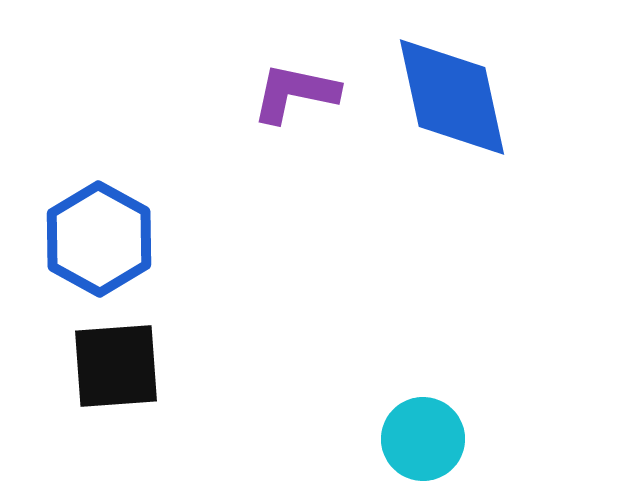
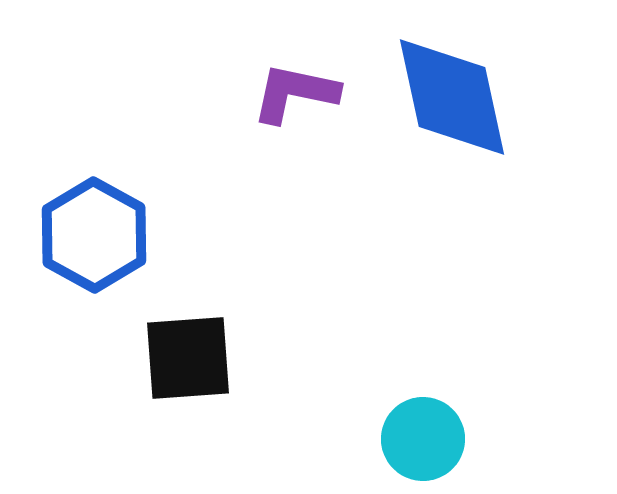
blue hexagon: moved 5 px left, 4 px up
black square: moved 72 px right, 8 px up
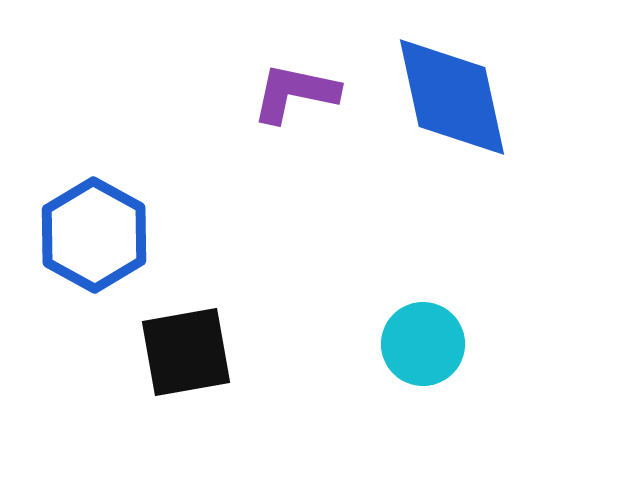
black square: moved 2 px left, 6 px up; rotated 6 degrees counterclockwise
cyan circle: moved 95 px up
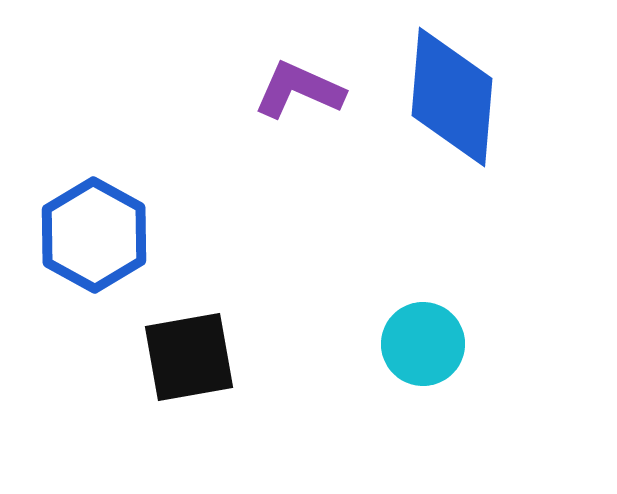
purple L-shape: moved 4 px right, 3 px up; rotated 12 degrees clockwise
blue diamond: rotated 17 degrees clockwise
black square: moved 3 px right, 5 px down
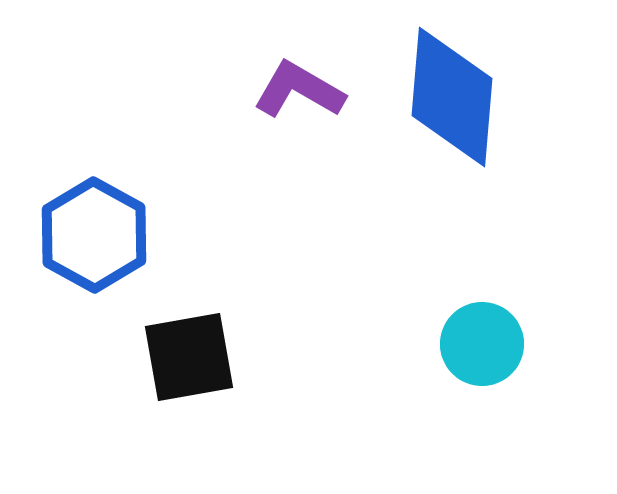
purple L-shape: rotated 6 degrees clockwise
cyan circle: moved 59 px right
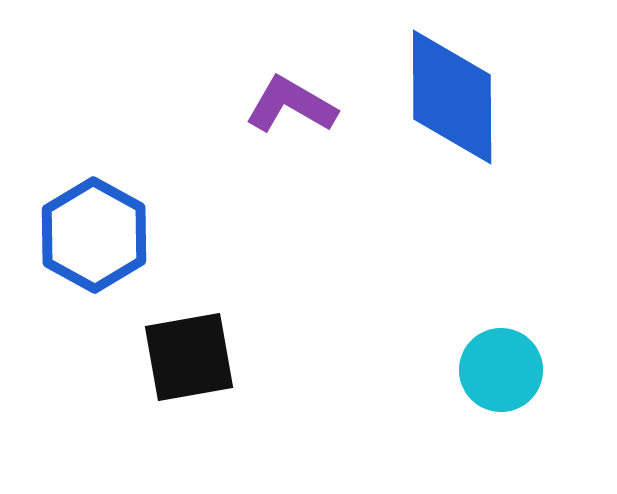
purple L-shape: moved 8 px left, 15 px down
blue diamond: rotated 5 degrees counterclockwise
cyan circle: moved 19 px right, 26 px down
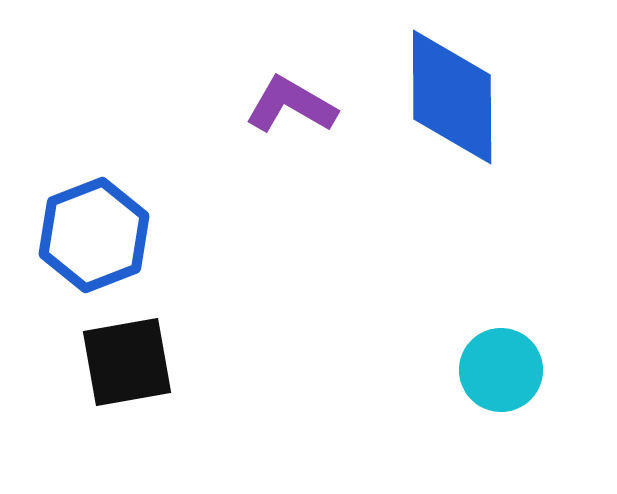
blue hexagon: rotated 10 degrees clockwise
black square: moved 62 px left, 5 px down
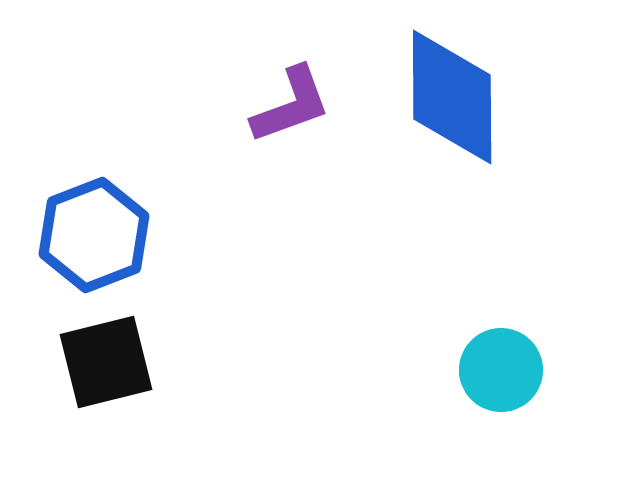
purple L-shape: rotated 130 degrees clockwise
black square: moved 21 px left; rotated 4 degrees counterclockwise
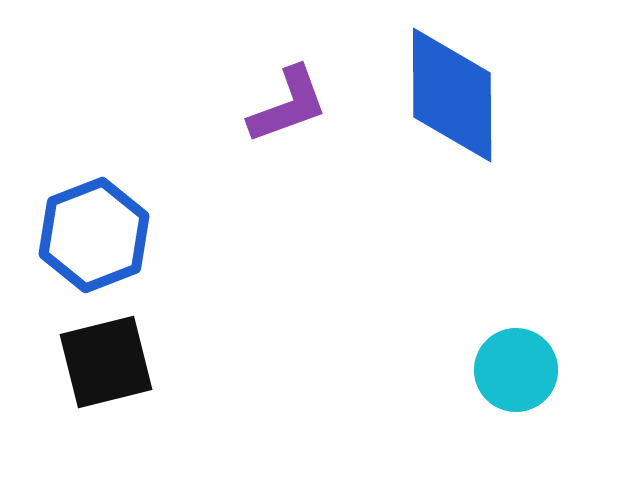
blue diamond: moved 2 px up
purple L-shape: moved 3 px left
cyan circle: moved 15 px right
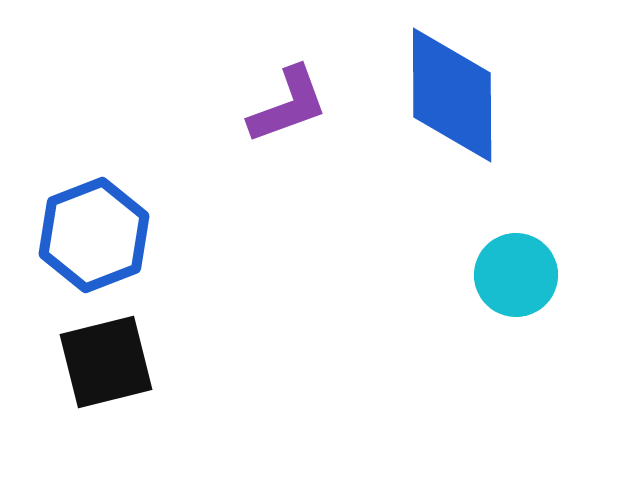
cyan circle: moved 95 px up
